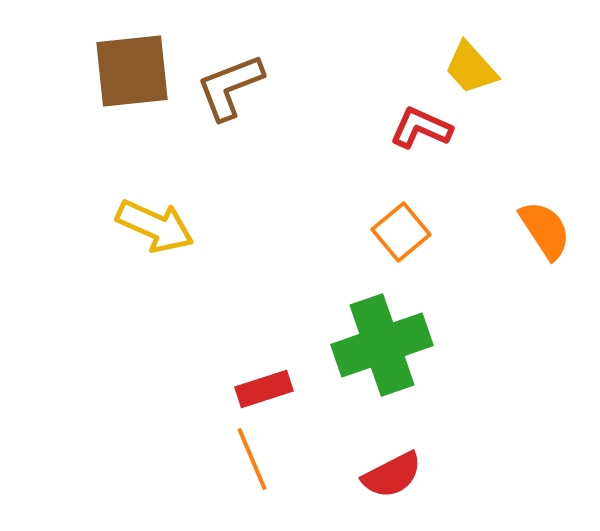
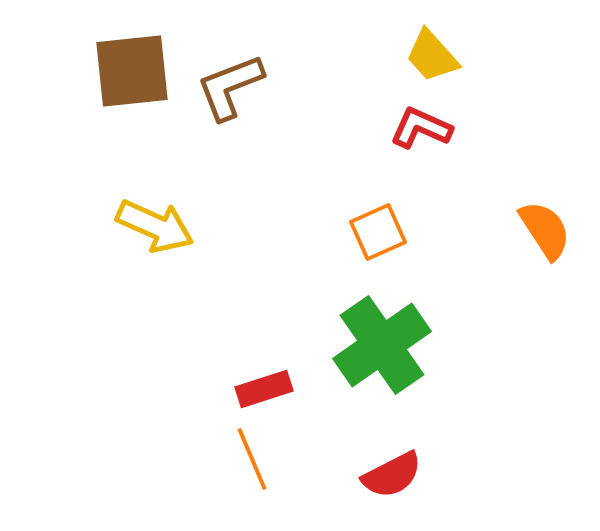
yellow trapezoid: moved 39 px left, 12 px up
orange square: moved 23 px left; rotated 16 degrees clockwise
green cross: rotated 16 degrees counterclockwise
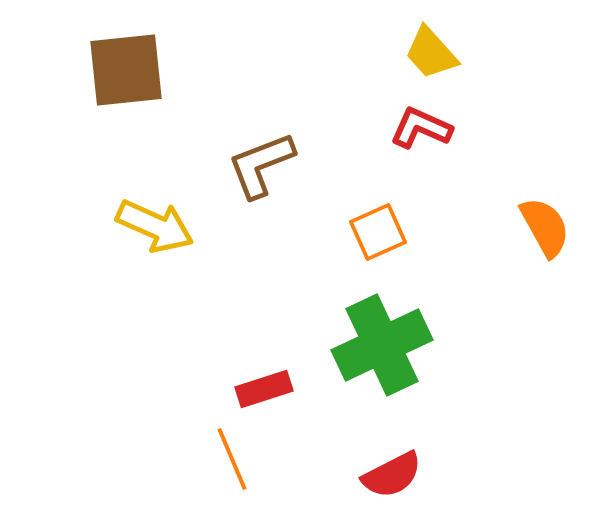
yellow trapezoid: moved 1 px left, 3 px up
brown square: moved 6 px left, 1 px up
brown L-shape: moved 31 px right, 78 px down
orange semicircle: moved 3 px up; rotated 4 degrees clockwise
green cross: rotated 10 degrees clockwise
orange line: moved 20 px left
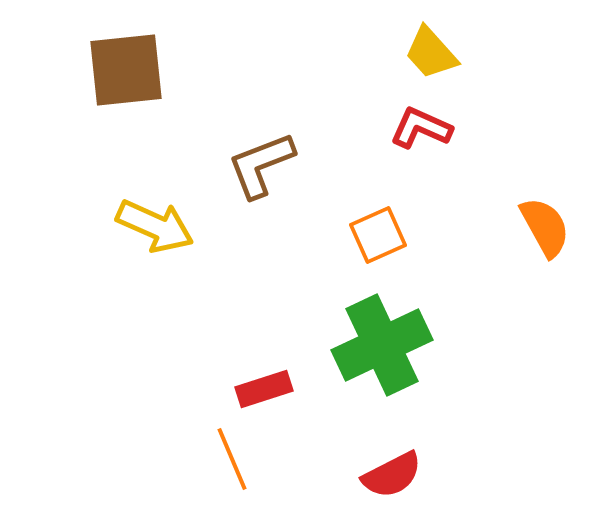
orange square: moved 3 px down
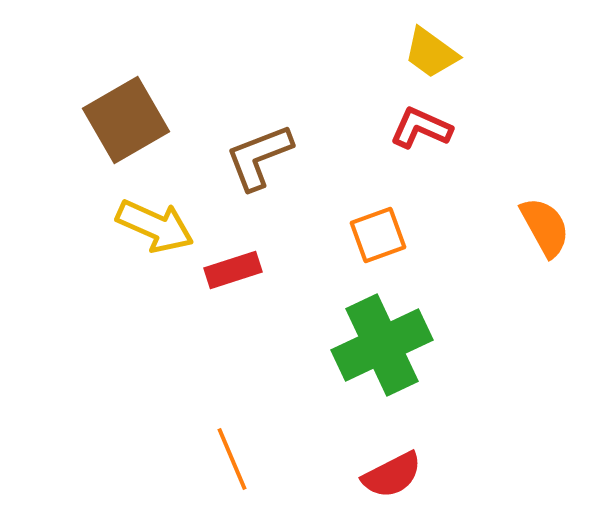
yellow trapezoid: rotated 12 degrees counterclockwise
brown square: moved 50 px down; rotated 24 degrees counterclockwise
brown L-shape: moved 2 px left, 8 px up
orange square: rotated 4 degrees clockwise
red rectangle: moved 31 px left, 119 px up
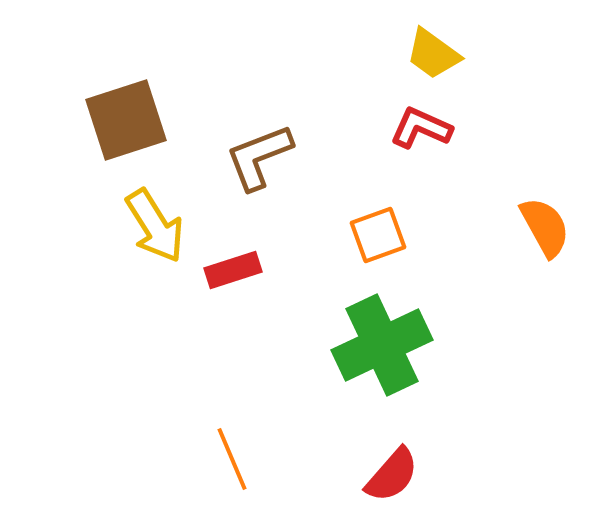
yellow trapezoid: moved 2 px right, 1 px down
brown square: rotated 12 degrees clockwise
yellow arrow: rotated 34 degrees clockwise
red semicircle: rotated 22 degrees counterclockwise
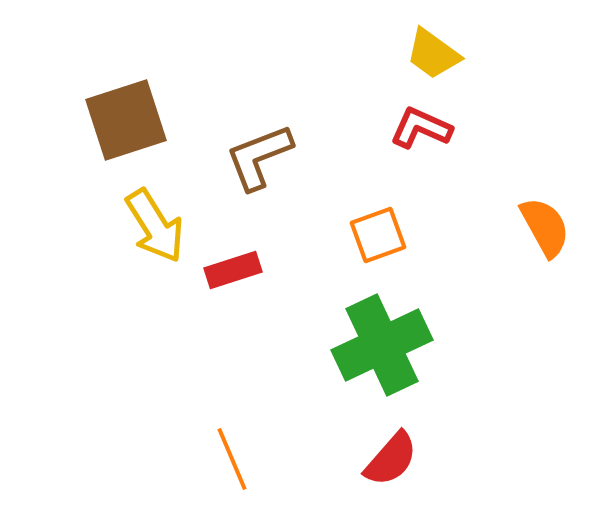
red semicircle: moved 1 px left, 16 px up
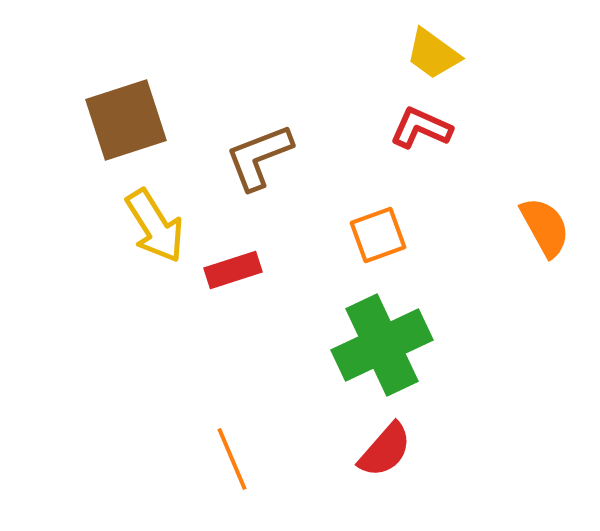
red semicircle: moved 6 px left, 9 px up
